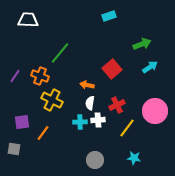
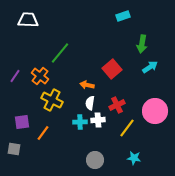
cyan rectangle: moved 14 px right
green arrow: rotated 120 degrees clockwise
orange cross: rotated 18 degrees clockwise
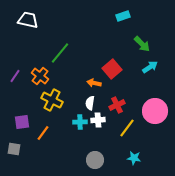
white trapezoid: rotated 10 degrees clockwise
green arrow: rotated 54 degrees counterclockwise
orange arrow: moved 7 px right, 2 px up
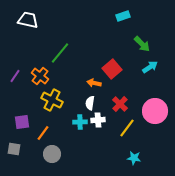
red cross: moved 3 px right, 1 px up; rotated 21 degrees counterclockwise
gray circle: moved 43 px left, 6 px up
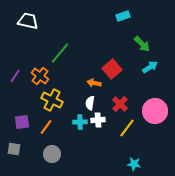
white trapezoid: moved 1 px down
orange line: moved 3 px right, 6 px up
cyan star: moved 6 px down
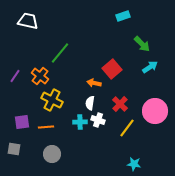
white cross: rotated 24 degrees clockwise
orange line: rotated 49 degrees clockwise
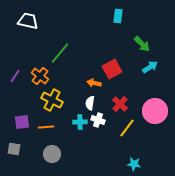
cyan rectangle: moved 5 px left; rotated 64 degrees counterclockwise
red square: rotated 12 degrees clockwise
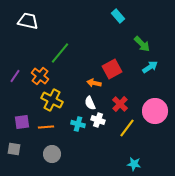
cyan rectangle: rotated 48 degrees counterclockwise
white semicircle: rotated 32 degrees counterclockwise
cyan cross: moved 2 px left, 2 px down; rotated 16 degrees clockwise
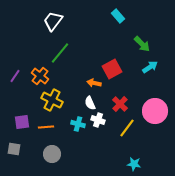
white trapezoid: moved 25 px right; rotated 65 degrees counterclockwise
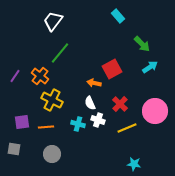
yellow line: rotated 30 degrees clockwise
